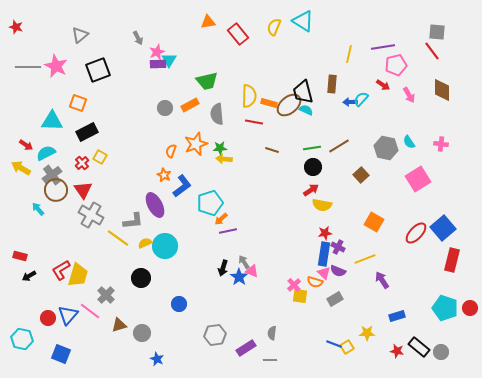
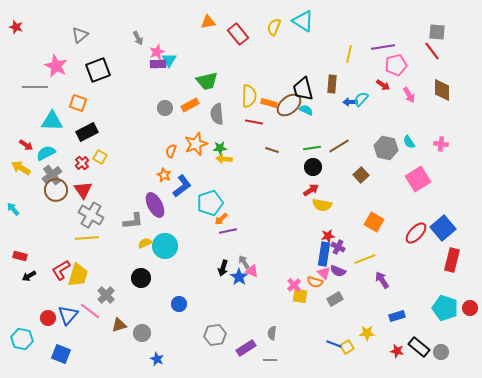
gray line at (28, 67): moved 7 px right, 20 px down
black trapezoid at (303, 92): moved 3 px up
cyan arrow at (38, 209): moved 25 px left
red star at (325, 233): moved 3 px right, 3 px down
yellow line at (118, 238): moved 31 px left; rotated 40 degrees counterclockwise
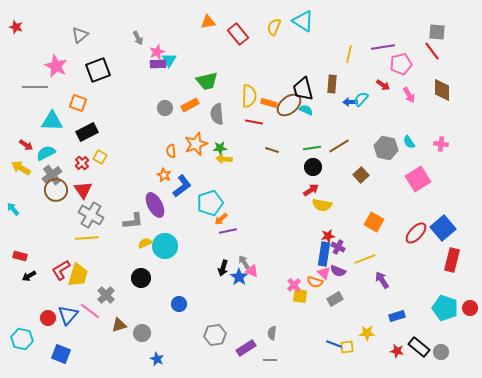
pink pentagon at (396, 65): moved 5 px right, 1 px up
orange semicircle at (171, 151): rotated 24 degrees counterclockwise
yellow square at (347, 347): rotated 24 degrees clockwise
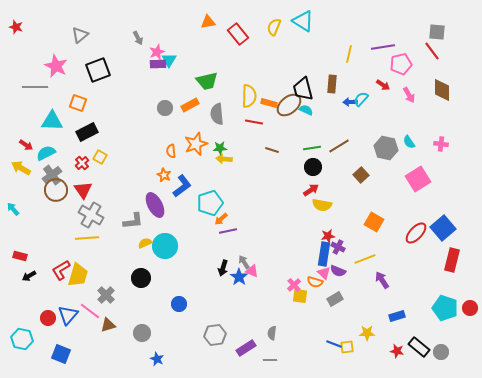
brown triangle at (119, 325): moved 11 px left
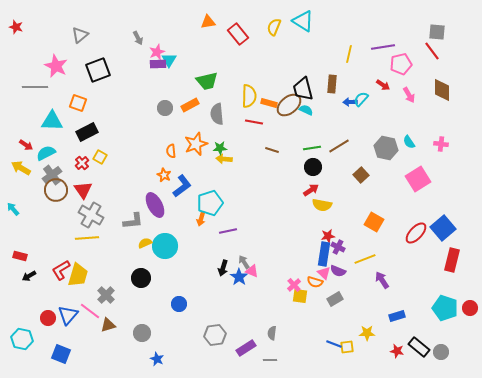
orange arrow at (221, 219): moved 20 px left; rotated 32 degrees counterclockwise
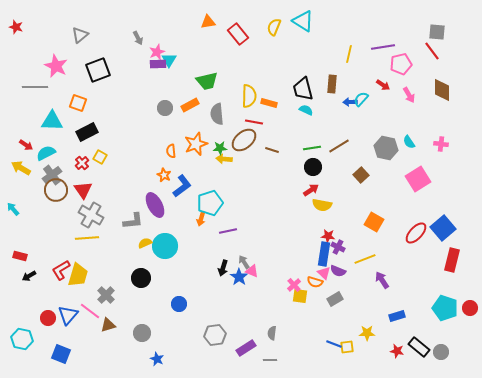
brown ellipse at (289, 105): moved 45 px left, 35 px down
red star at (328, 236): rotated 16 degrees clockwise
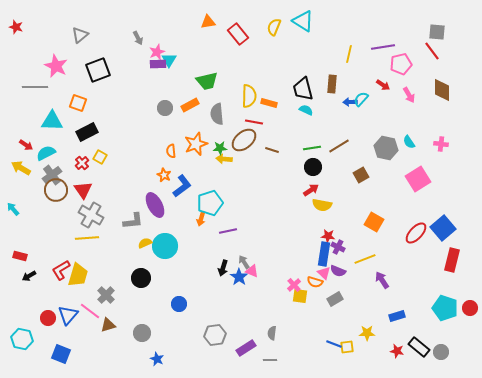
brown square at (361, 175): rotated 14 degrees clockwise
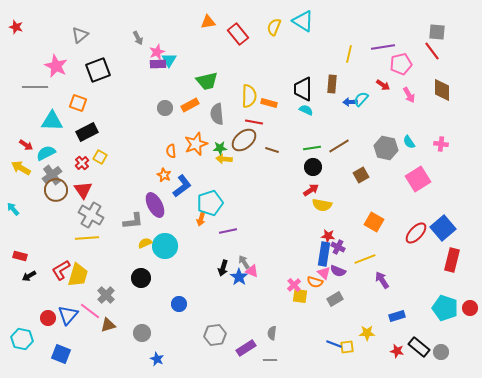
black trapezoid at (303, 89): rotated 15 degrees clockwise
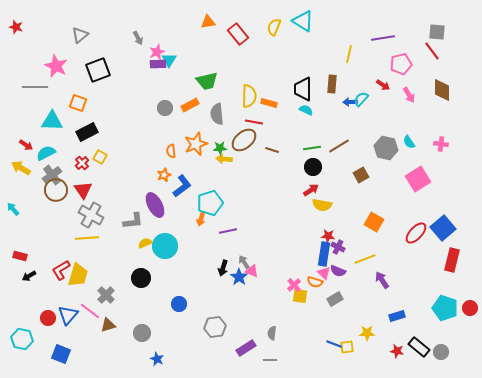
purple line at (383, 47): moved 9 px up
orange star at (164, 175): rotated 24 degrees clockwise
gray hexagon at (215, 335): moved 8 px up
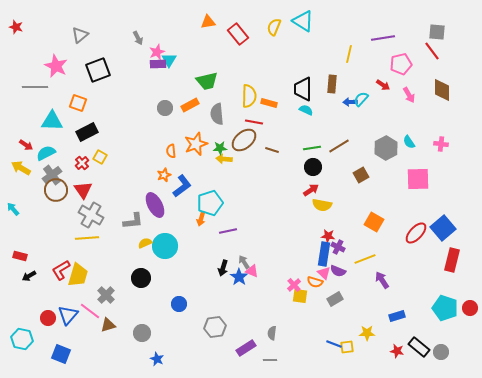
gray hexagon at (386, 148): rotated 20 degrees clockwise
pink square at (418, 179): rotated 30 degrees clockwise
